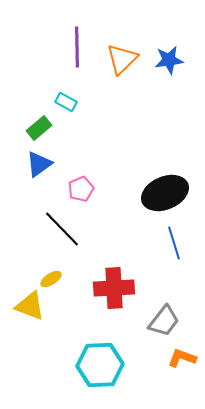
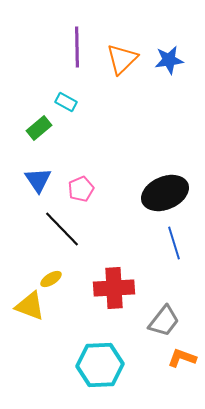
blue triangle: moved 1 px left, 16 px down; rotated 28 degrees counterclockwise
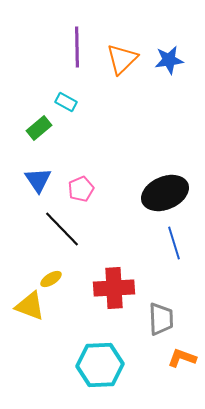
gray trapezoid: moved 3 px left, 2 px up; rotated 40 degrees counterclockwise
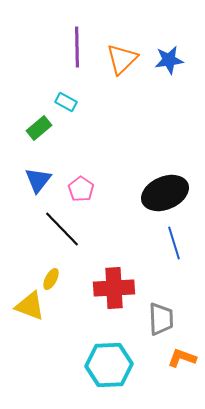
blue triangle: rotated 12 degrees clockwise
pink pentagon: rotated 15 degrees counterclockwise
yellow ellipse: rotated 30 degrees counterclockwise
cyan hexagon: moved 9 px right
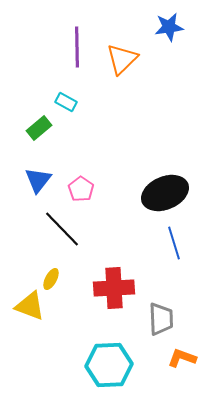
blue star: moved 33 px up
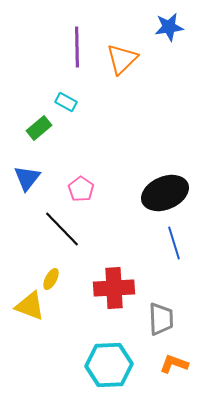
blue triangle: moved 11 px left, 2 px up
orange L-shape: moved 8 px left, 6 px down
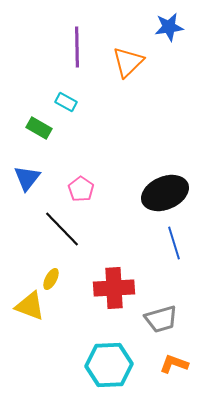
orange triangle: moved 6 px right, 3 px down
green rectangle: rotated 70 degrees clockwise
gray trapezoid: rotated 76 degrees clockwise
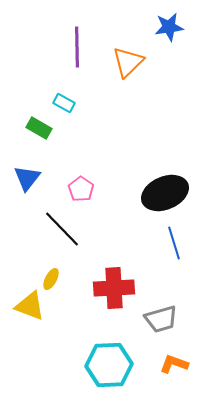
cyan rectangle: moved 2 px left, 1 px down
